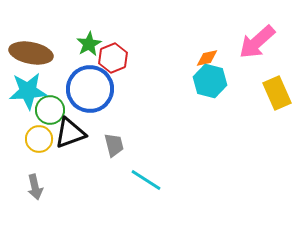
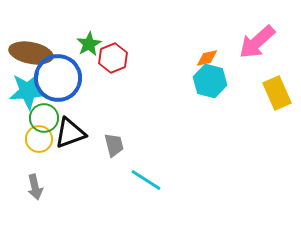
blue circle: moved 32 px left, 11 px up
green circle: moved 6 px left, 8 px down
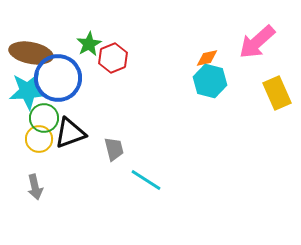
gray trapezoid: moved 4 px down
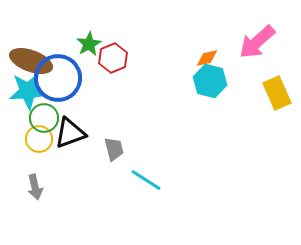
brown ellipse: moved 8 px down; rotated 9 degrees clockwise
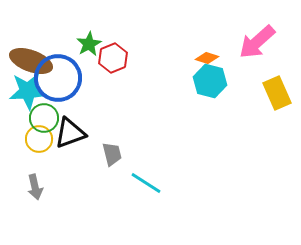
orange diamond: rotated 30 degrees clockwise
gray trapezoid: moved 2 px left, 5 px down
cyan line: moved 3 px down
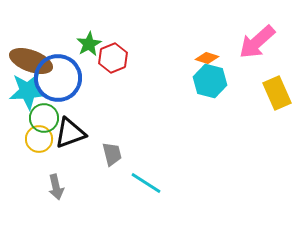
gray arrow: moved 21 px right
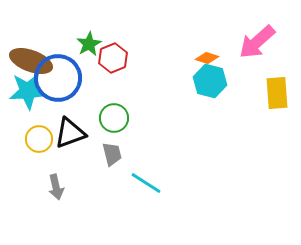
yellow rectangle: rotated 20 degrees clockwise
green circle: moved 70 px right
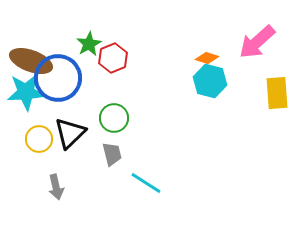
cyan star: moved 2 px left, 1 px down
black triangle: rotated 24 degrees counterclockwise
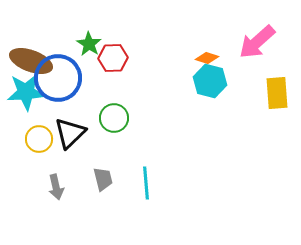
green star: rotated 10 degrees counterclockwise
red hexagon: rotated 20 degrees clockwise
gray trapezoid: moved 9 px left, 25 px down
cyan line: rotated 52 degrees clockwise
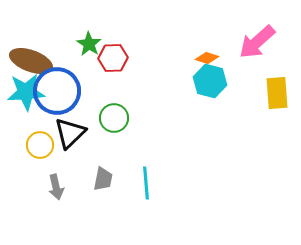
blue circle: moved 1 px left, 13 px down
yellow circle: moved 1 px right, 6 px down
gray trapezoid: rotated 25 degrees clockwise
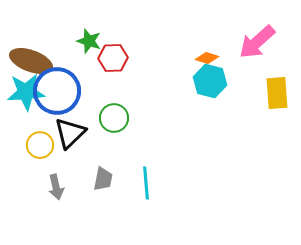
green star: moved 3 px up; rotated 15 degrees counterclockwise
